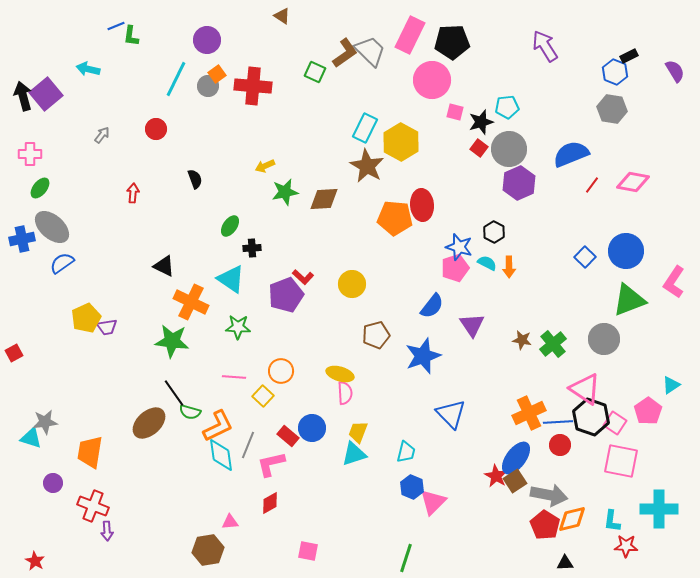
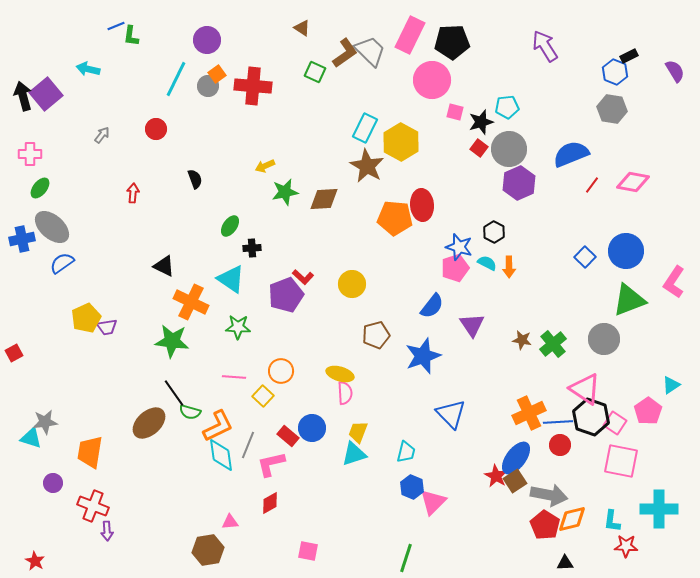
brown triangle at (282, 16): moved 20 px right, 12 px down
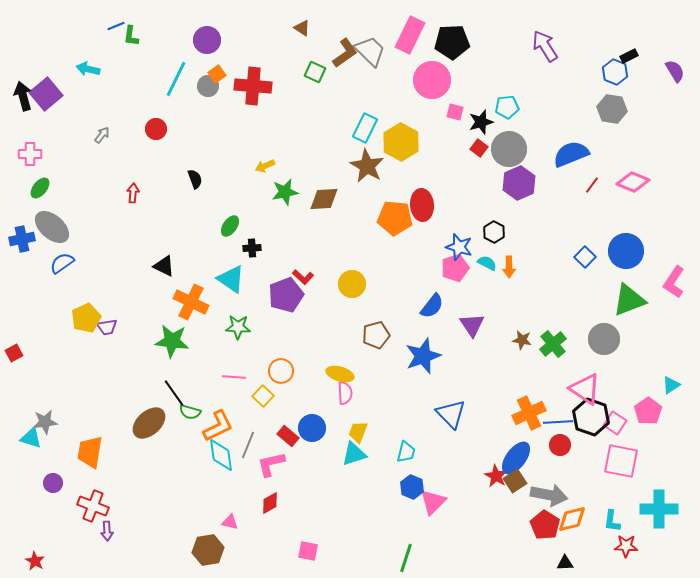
pink diamond at (633, 182): rotated 12 degrees clockwise
pink triangle at (230, 522): rotated 18 degrees clockwise
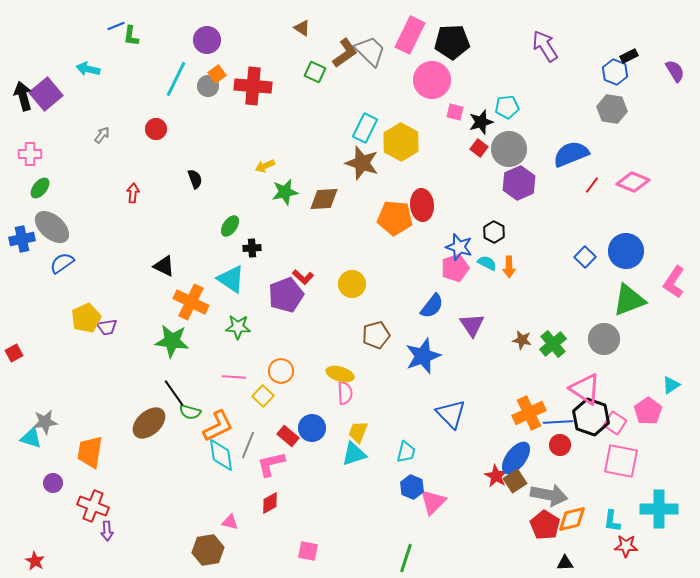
brown star at (367, 166): moved 5 px left, 3 px up; rotated 12 degrees counterclockwise
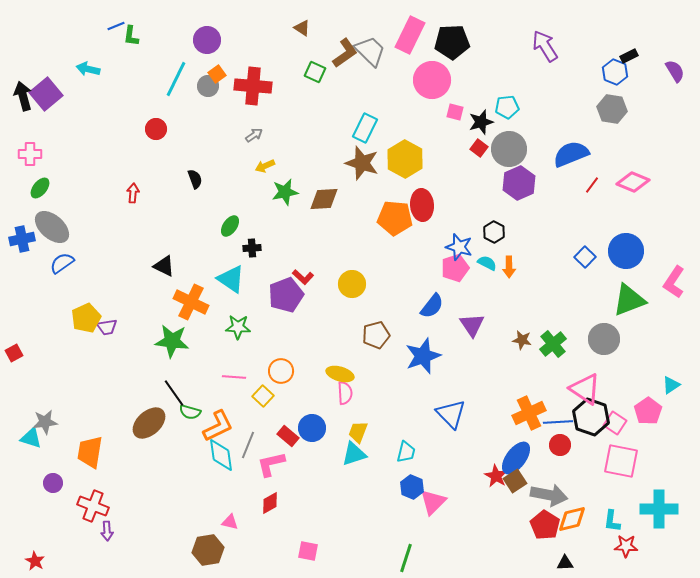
gray arrow at (102, 135): moved 152 px right; rotated 18 degrees clockwise
yellow hexagon at (401, 142): moved 4 px right, 17 px down
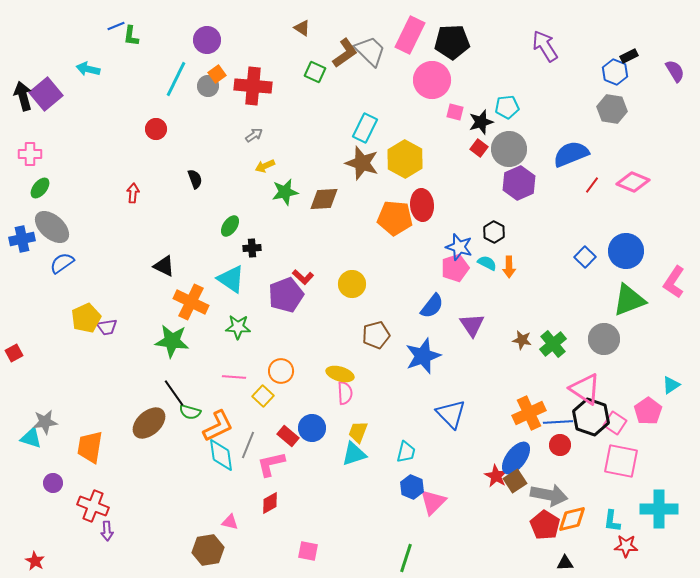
orange trapezoid at (90, 452): moved 5 px up
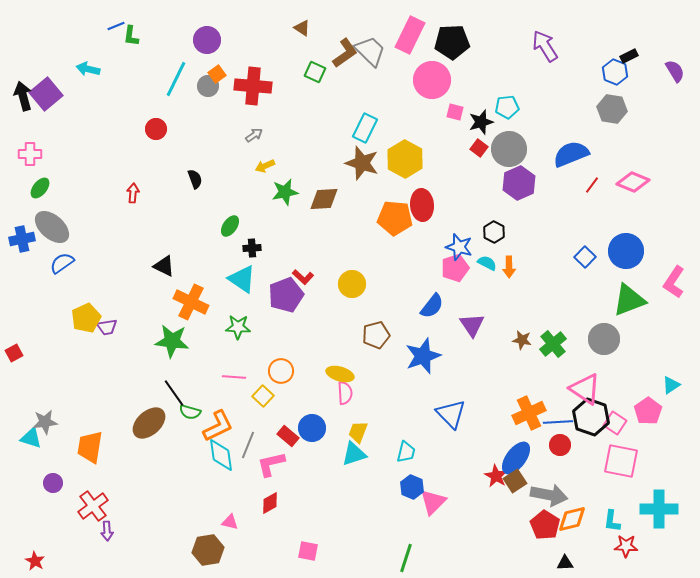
cyan triangle at (231, 279): moved 11 px right
red cross at (93, 506): rotated 32 degrees clockwise
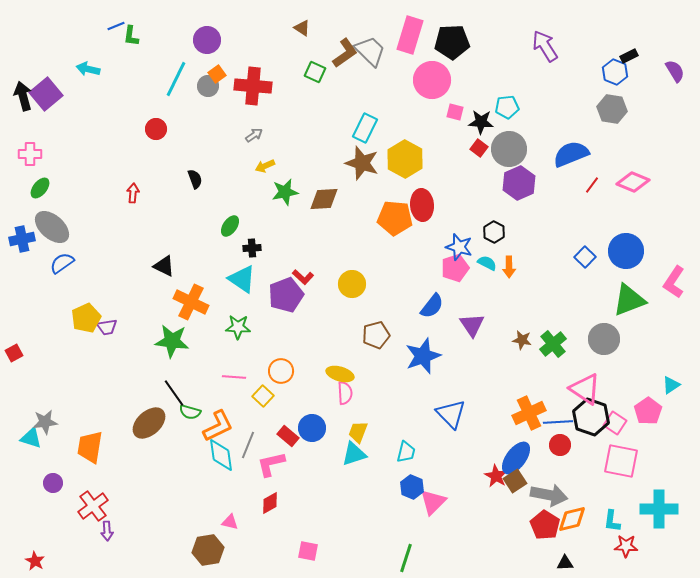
pink rectangle at (410, 35): rotated 9 degrees counterclockwise
black star at (481, 122): rotated 20 degrees clockwise
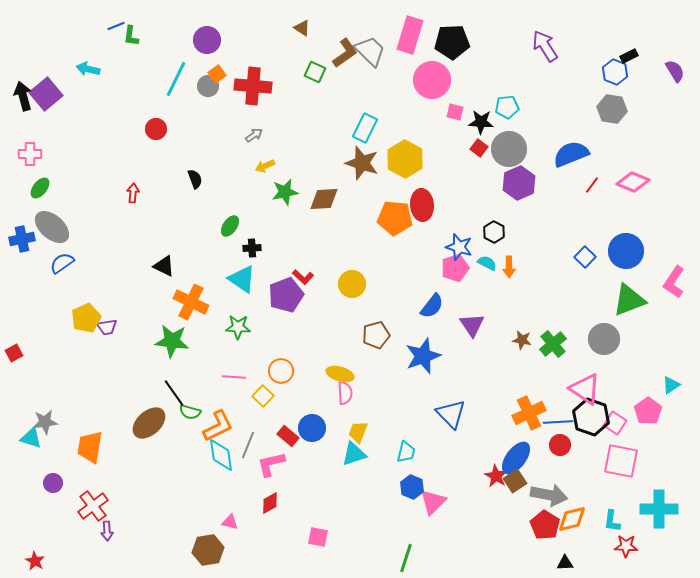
pink square at (308, 551): moved 10 px right, 14 px up
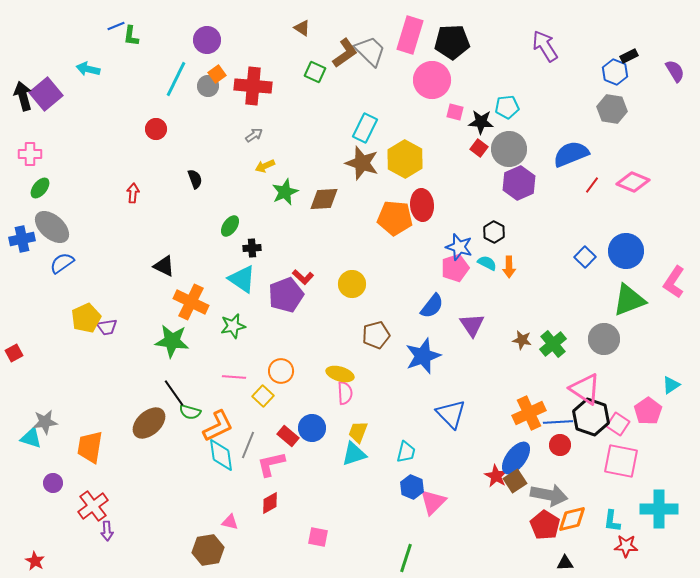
green star at (285, 192): rotated 12 degrees counterclockwise
green star at (238, 327): moved 5 px left, 1 px up; rotated 15 degrees counterclockwise
pink square at (615, 423): moved 3 px right, 1 px down
